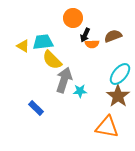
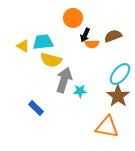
yellow semicircle: moved 1 px left; rotated 30 degrees counterclockwise
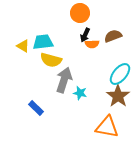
orange circle: moved 7 px right, 5 px up
cyan star: moved 2 px down; rotated 16 degrees clockwise
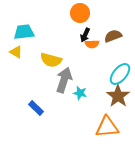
cyan trapezoid: moved 19 px left, 10 px up
yellow triangle: moved 7 px left, 6 px down
orange triangle: rotated 15 degrees counterclockwise
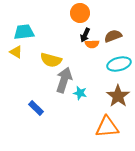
cyan ellipse: moved 1 px left, 10 px up; rotated 35 degrees clockwise
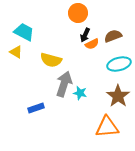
orange circle: moved 2 px left
cyan trapezoid: rotated 35 degrees clockwise
orange semicircle: rotated 24 degrees counterclockwise
gray arrow: moved 4 px down
blue rectangle: rotated 63 degrees counterclockwise
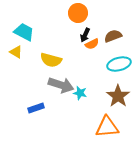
gray arrow: moved 3 px left, 1 px down; rotated 90 degrees clockwise
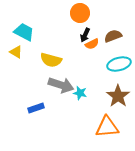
orange circle: moved 2 px right
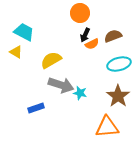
yellow semicircle: rotated 135 degrees clockwise
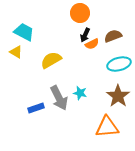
gray arrow: moved 2 px left, 13 px down; rotated 45 degrees clockwise
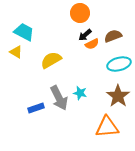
black arrow: rotated 24 degrees clockwise
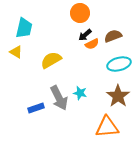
cyan trapezoid: moved 4 px up; rotated 75 degrees clockwise
